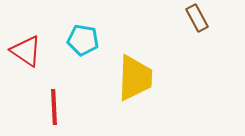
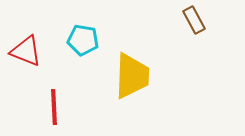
brown rectangle: moved 3 px left, 2 px down
red triangle: rotated 12 degrees counterclockwise
yellow trapezoid: moved 3 px left, 2 px up
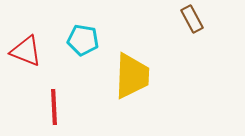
brown rectangle: moved 2 px left, 1 px up
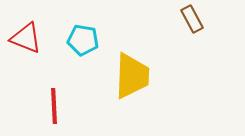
red triangle: moved 13 px up
red line: moved 1 px up
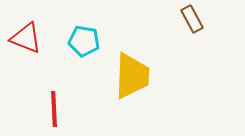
cyan pentagon: moved 1 px right, 1 px down
red line: moved 3 px down
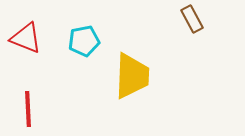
cyan pentagon: rotated 20 degrees counterclockwise
red line: moved 26 px left
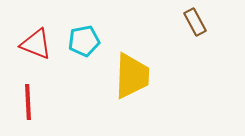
brown rectangle: moved 3 px right, 3 px down
red triangle: moved 10 px right, 6 px down
red line: moved 7 px up
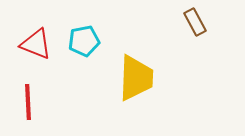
yellow trapezoid: moved 4 px right, 2 px down
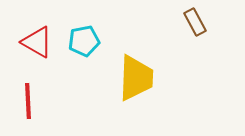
red triangle: moved 1 px right, 2 px up; rotated 8 degrees clockwise
red line: moved 1 px up
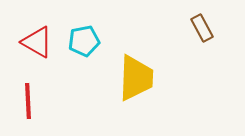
brown rectangle: moved 7 px right, 6 px down
